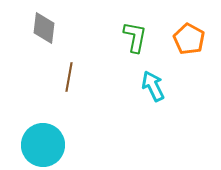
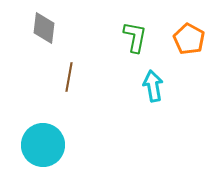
cyan arrow: rotated 16 degrees clockwise
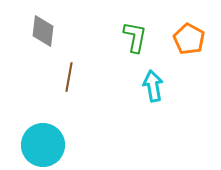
gray diamond: moved 1 px left, 3 px down
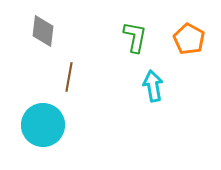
cyan circle: moved 20 px up
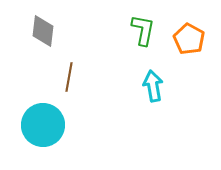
green L-shape: moved 8 px right, 7 px up
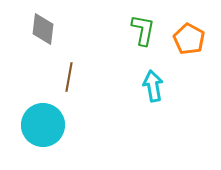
gray diamond: moved 2 px up
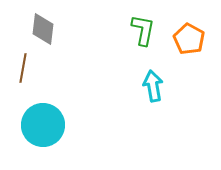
brown line: moved 46 px left, 9 px up
